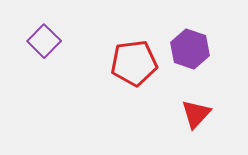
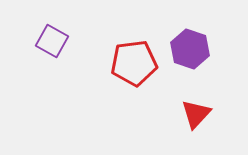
purple square: moved 8 px right; rotated 16 degrees counterclockwise
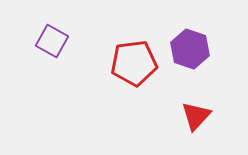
red triangle: moved 2 px down
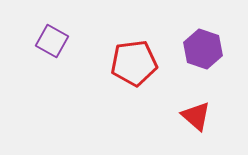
purple hexagon: moved 13 px right
red triangle: rotated 32 degrees counterclockwise
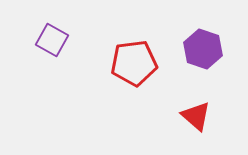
purple square: moved 1 px up
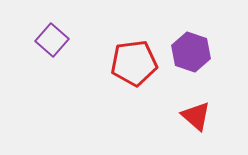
purple square: rotated 12 degrees clockwise
purple hexagon: moved 12 px left, 3 px down
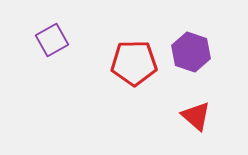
purple square: rotated 20 degrees clockwise
red pentagon: rotated 6 degrees clockwise
